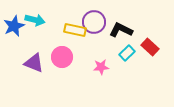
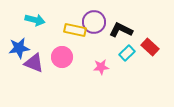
blue star: moved 5 px right, 22 px down; rotated 15 degrees clockwise
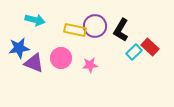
purple circle: moved 1 px right, 4 px down
black L-shape: rotated 85 degrees counterclockwise
cyan rectangle: moved 7 px right, 1 px up
pink circle: moved 1 px left, 1 px down
pink star: moved 11 px left, 2 px up
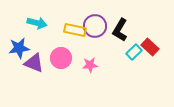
cyan arrow: moved 2 px right, 3 px down
black L-shape: moved 1 px left
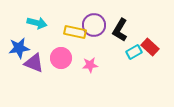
purple circle: moved 1 px left, 1 px up
yellow rectangle: moved 2 px down
cyan rectangle: rotated 14 degrees clockwise
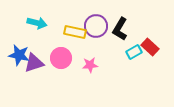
purple circle: moved 2 px right, 1 px down
black L-shape: moved 1 px up
blue star: moved 7 px down; rotated 20 degrees clockwise
purple triangle: rotated 40 degrees counterclockwise
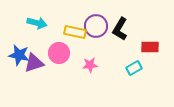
red rectangle: rotated 42 degrees counterclockwise
cyan rectangle: moved 16 px down
pink circle: moved 2 px left, 5 px up
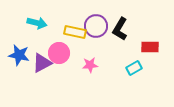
purple triangle: moved 8 px right; rotated 10 degrees counterclockwise
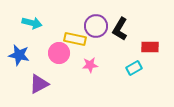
cyan arrow: moved 5 px left
yellow rectangle: moved 7 px down
purple triangle: moved 3 px left, 21 px down
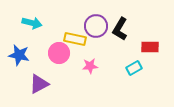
pink star: moved 1 px down
